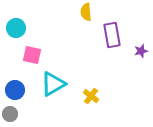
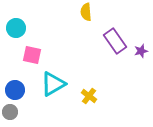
purple rectangle: moved 3 px right, 6 px down; rotated 25 degrees counterclockwise
yellow cross: moved 2 px left
gray circle: moved 2 px up
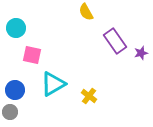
yellow semicircle: rotated 24 degrees counterclockwise
purple star: moved 2 px down
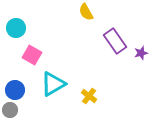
pink square: rotated 18 degrees clockwise
gray circle: moved 2 px up
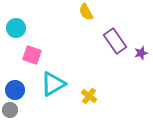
pink square: rotated 12 degrees counterclockwise
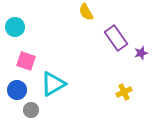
cyan circle: moved 1 px left, 1 px up
purple rectangle: moved 1 px right, 3 px up
pink square: moved 6 px left, 6 px down
blue circle: moved 2 px right
yellow cross: moved 35 px right, 4 px up; rotated 28 degrees clockwise
gray circle: moved 21 px right
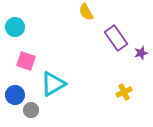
blue circle: moved 2 px left, 5 px down
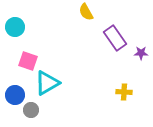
purple rectangle: moved 1 px left
purple star: rotated 16 degrees clockwise
pink square: moved 2 px right
cyan triangle: moved 6 px left, 1 px up
yellow cross: rotated 28 degrees clockwise
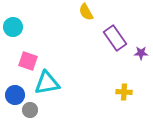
cyan circle: moved 2 px left
cyan triangle: rotated 20 degrees clockwise
gray circle: moved 1 px left
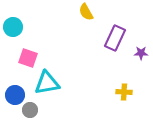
purple rectangle: rotated 60 degrees clockwise
pink square: moved 3 px up
